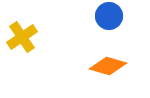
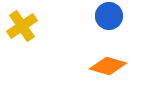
yellow cross: moved 11 px up
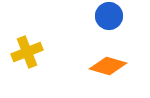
yellow cross: moved 5 px right, 26 px down; rotated 12 degrees clockwise
